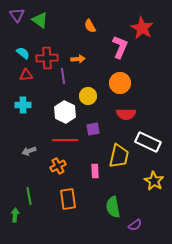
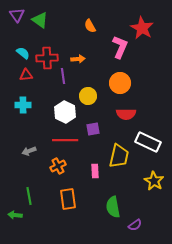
green arrow: rotated 88 degrees counterclockwise
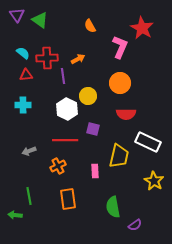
orange arrow: rotated 24 degrees counterclockwise
white hexagon: moved 2 px right, 3 px up
purple square: rotated 24 degrees clockwise
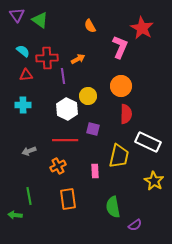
cyan semicircle: moved 2 px up
orange circle: moved 1 px right, 3 px down
red semicircle: rotated 90 degrees counterclockwise
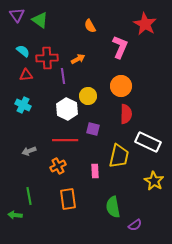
red star: moved 3 px right, 4 px up
cyan cross: rotated 28 degrees clockwise
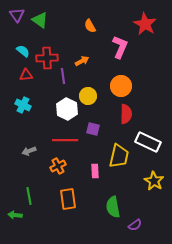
orange arrow: moved 4 px right, 2 px down
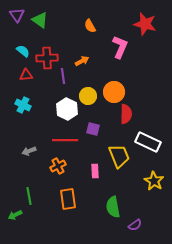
red star: rotated 15 degrees counterclockwise
orange circle: moved 7 px left, 6 px down
yellow trapezoid: rotated 35 degrees counterclockwise
green arrow: rotated 32 degrees counterclockwise
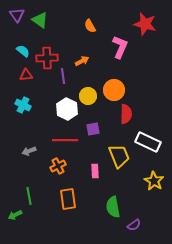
orange circle: moved 2 px up
purple square: rotated 24 degrees counterclockwise
purple semicircle: moved 1 px left
